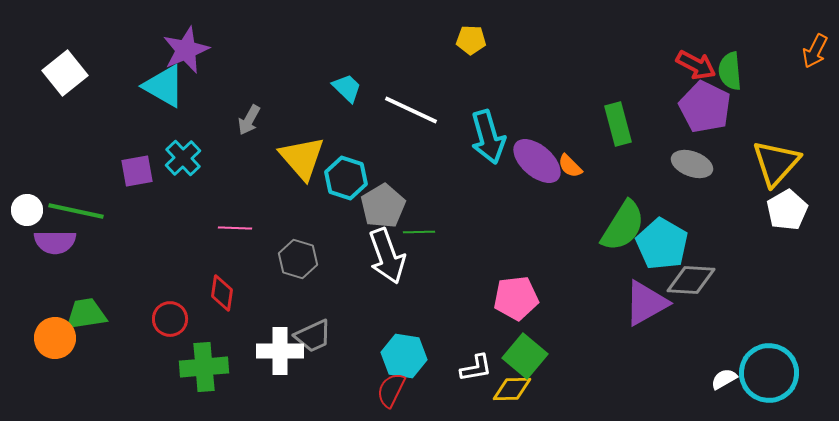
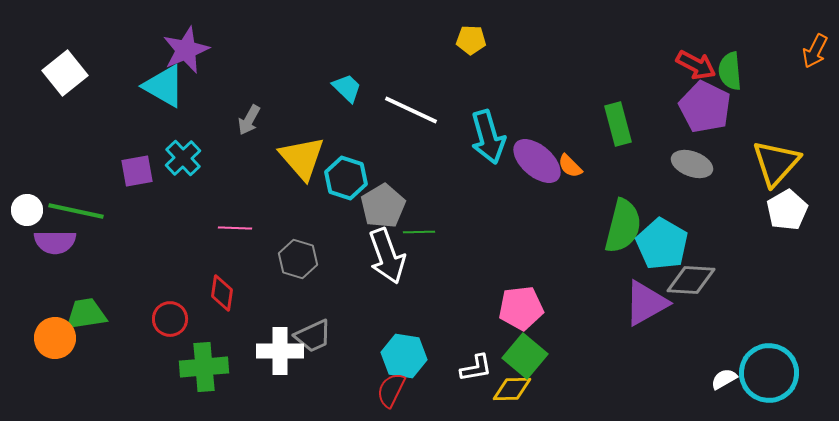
green semicircle at (623, 226): rotated 18 degrees counterclockwise
pink pentagon at (516, 298): moved 5 px right, 10 px down
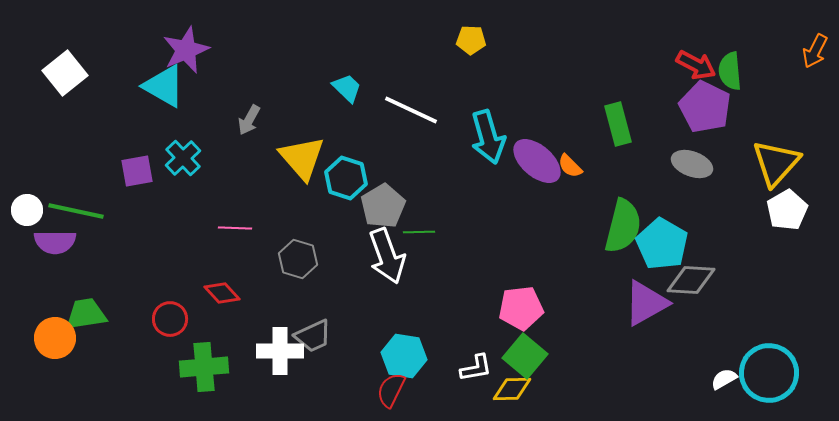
red diamond at (222, 293): rotated 51 degrees counterclockwise
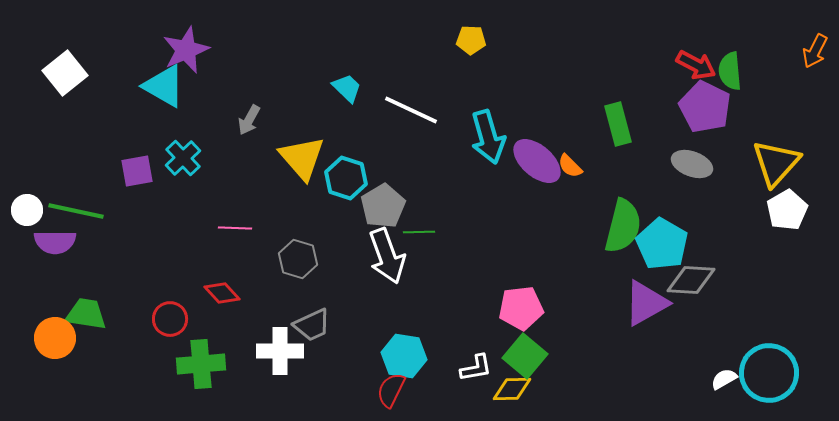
green trapezoid at (86, 314): rotated 18 degrees clockwise
gray trapezoid at (313, 336): moved 1 px left, 11 px up
green cross at (204, 367): moved 3 px left, 3 px up
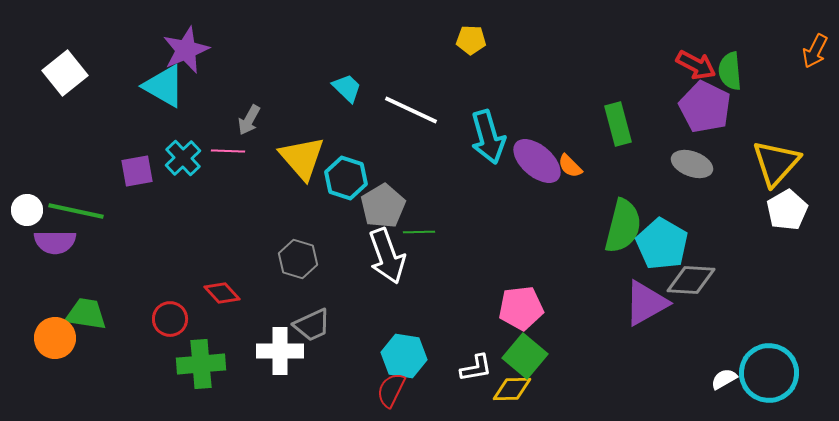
pink line at (235, 228): moved 7 px left, 77 px up
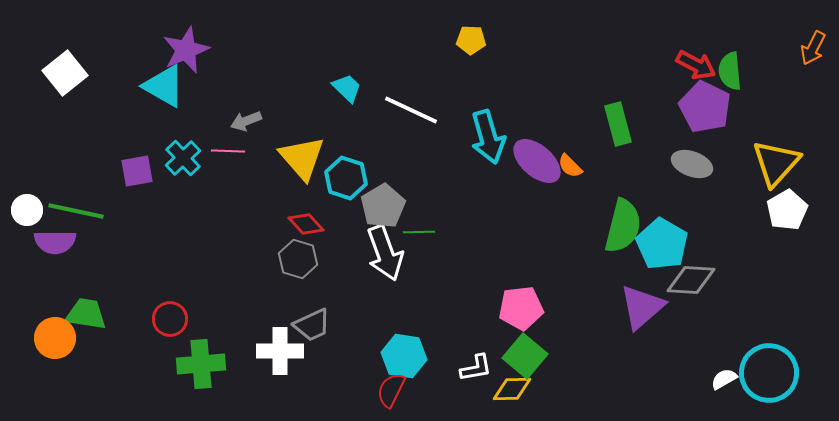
orange arrow at (815, 51): moved 2 px left, 3 px up
gray arrow at (249, 120): moved 3 px left, 1 px down; rotated 40 degrees clockwise
white arrow at (387, 256): moved 2 px left, 3 px up
red diamond at (222, 293): moved 84 px right, 69 px up
purple triangle at (646, 303): moved 4 px left, 4 px down; rotated 12 degrees counterclockwise
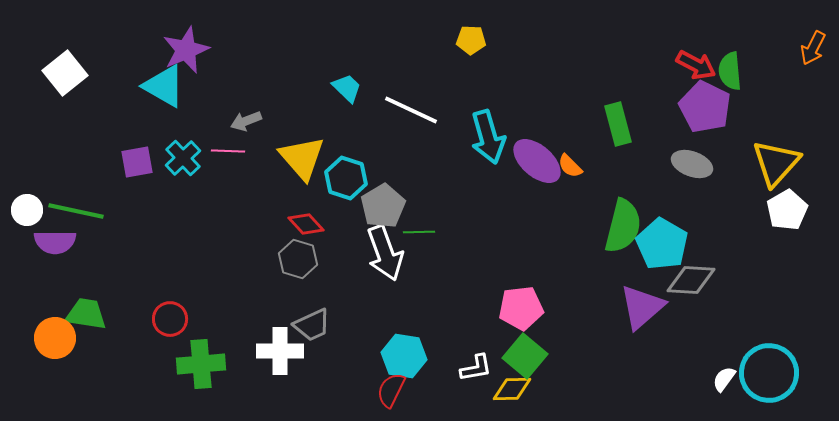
purple square at (137, 171): moved 9 px up
white semicircle at (724, 379): rotated 24 degrees counterclockwise
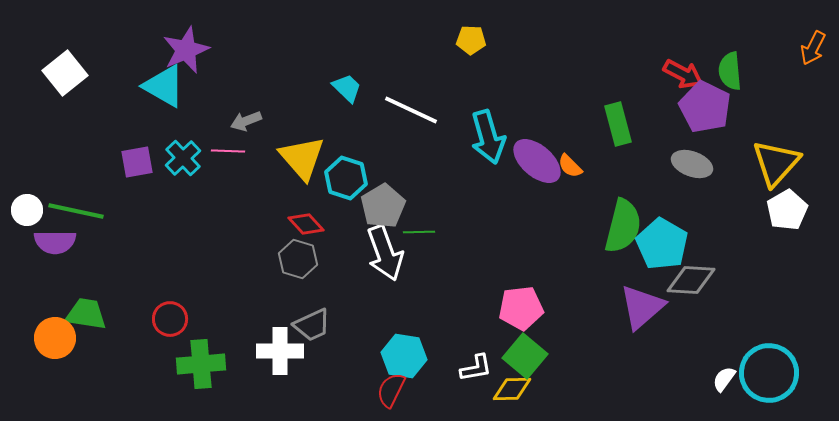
red arrow at (696, 65): moved 13 px left, 9 px down
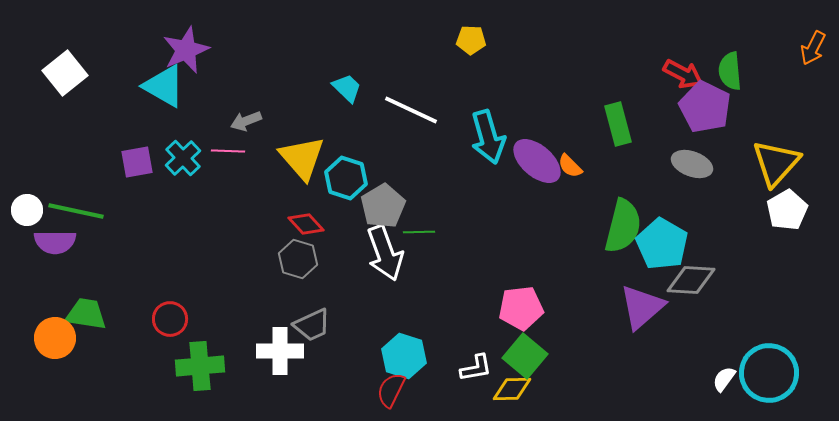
cyan hexagon at (404, 356): rotated 9 degrees clockwise
green cross at (201, 364): moved 1 px left, 2 px down
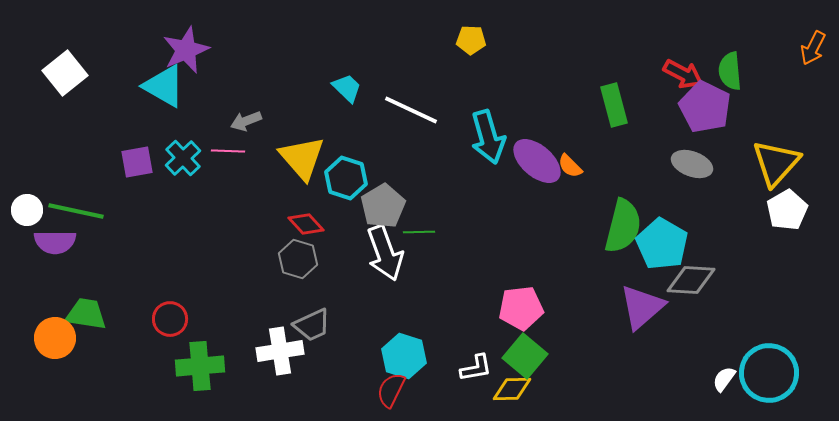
green rectangle at (618, 124): moved 4 px left, 19 px up
white cross at (280, 351): rotated 9 degrees counterclockwise
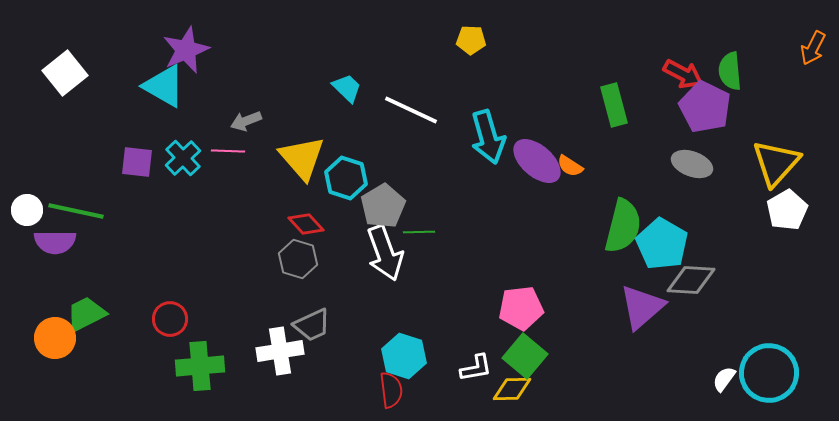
purple square at (137, 162): rotated 16 degrees clockwise
orange semicircle at (570, 166): rotated 12 degrees counterclockwise
green trapezoid at (86, 314): rotated 36 degrees counterclockwise
red semicircle at (391, 390): rotated 147 degrees clockwise
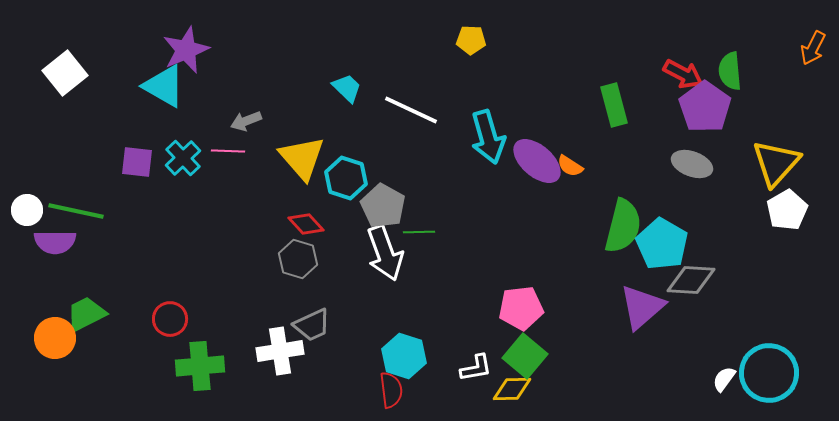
purple pentagon at (705, 107): rotated 9 degrees clockwise
gray pentagon at (383, 206): rotated 12 degrees counterclockwise
